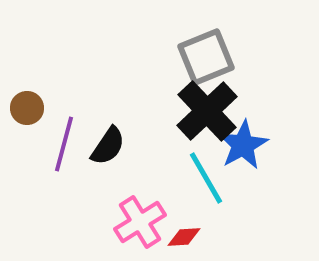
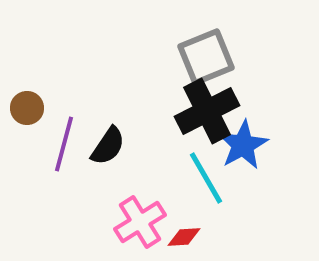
black cross: rotated 16 degrees clockwise
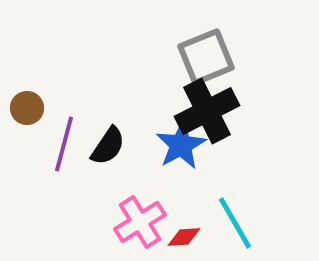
blue star: moved 62 px left
cyan line: moved 29 px right, 45 px down
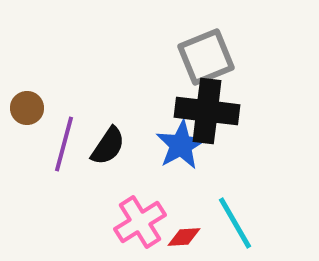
black cross: rotated 34 degrees clockwise
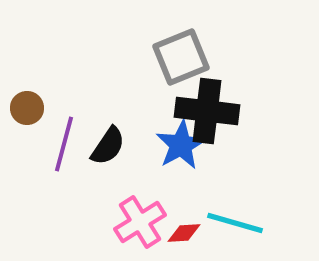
gray square: moved 25 px left
cyan line: rotated 44 degrees counterclockwise
red diamond: moved 4 px up
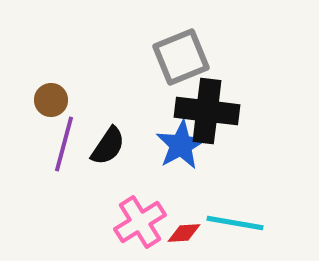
brown circle: moved 24 px right, 8 px up
cyan line: rotated 6 degrees counterclockwise
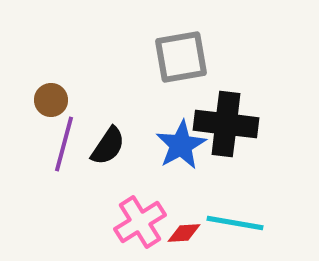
gray square: rotated 12 degrees clockwise
black cross: moved 19 px right, 13 px down
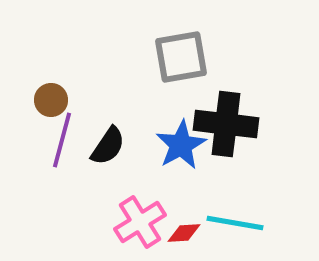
purple line: moved 2 px left, 4 px up
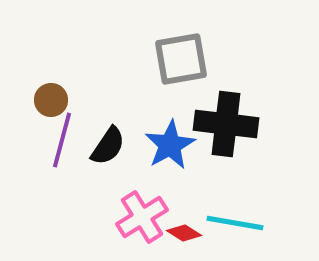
gray square: moved 2 px down
blue star: moved 11 px left
pink cross: moved 2 px right, 5 px up
red diamond: rotated 36 degrees clockwise
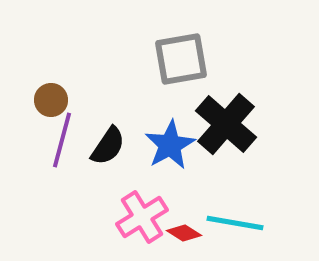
black cross: rotated 34 degrees clockwise
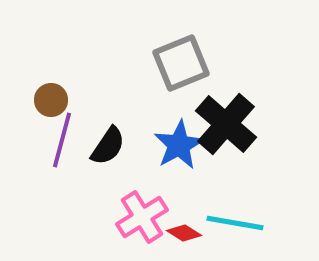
gray square: moved 4 px down; rotated 12 degrees counterclockwise
blue star: moved 9 px right
